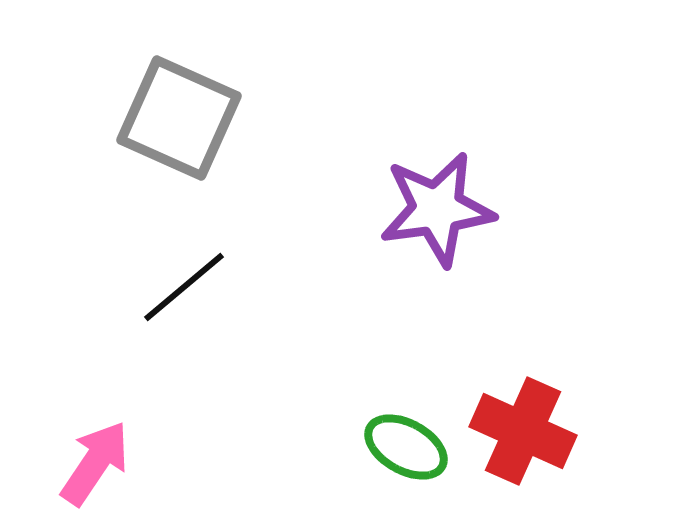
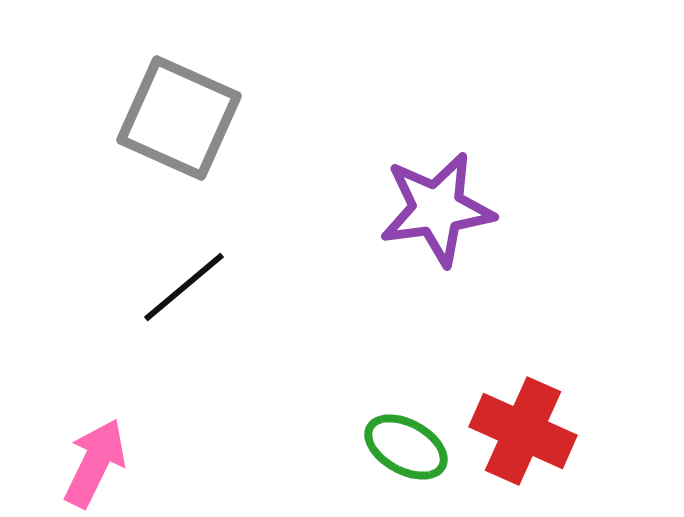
pink arrow: rotated 8 degrees counterclockwise
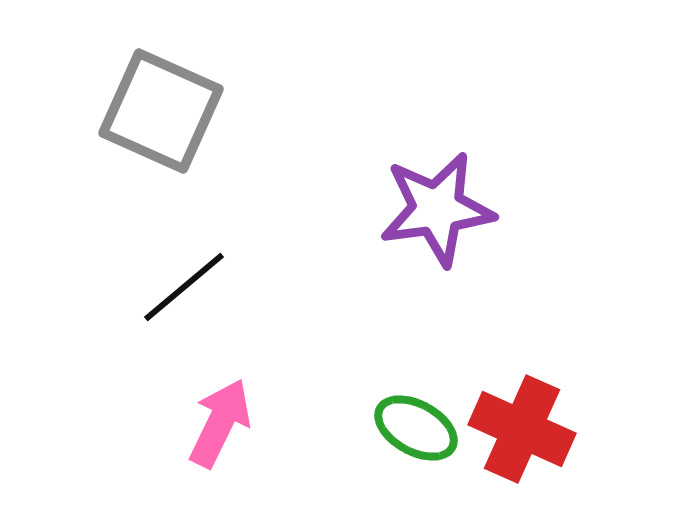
gray square: moved 18 px left, 7 px up
red cross: moved 1 px left, 2 px up
green ellipse: moved 10 px right, 19 px up
pink arrow: moved 125 px right, 40 px up
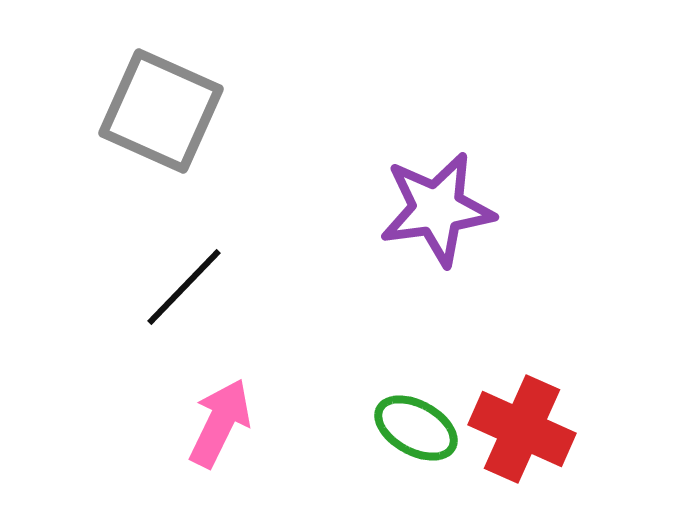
black line: rotated 6 degrees counterclockwise
